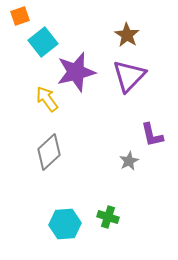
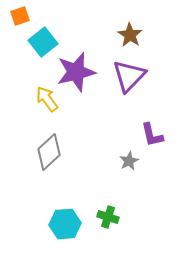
brown star: moved 3 px right
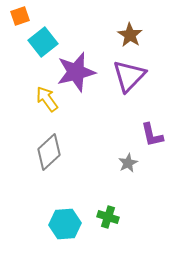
gray star: moved 1 px left, 2 px down
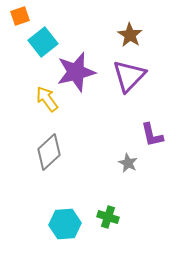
gray star: rotated 18 degrees counterclockwise
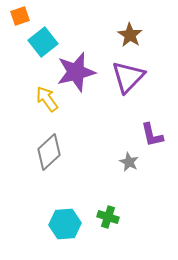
purple triangle: moved 1 px left, 1 px down
gray star: moved 1 px right, 1 px up
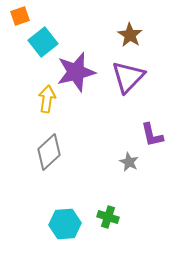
yellow arrow: rotated 44 degrees clockwise
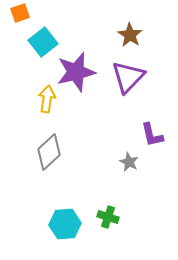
orange square: moved 3 px up
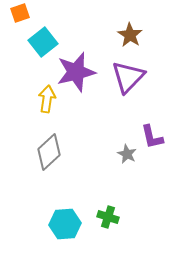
purple L-shape: moved 2 px down
gray star: moved 2 px left, 8 px up
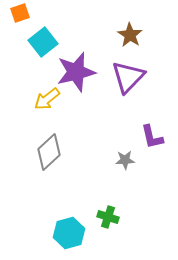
yellow arrow: rotated 136 degrees counterclockwise
gray star: moved 2 px left, 6 px down; rotated 30 degrees counterclockwise
cyan hexagon: moved 4 px right, 9 px down; rotated 12 degrees counterclockwise
